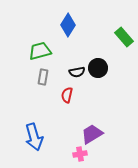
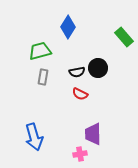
blue diamond: moved 2 px down
red semicircle: moved 13 px right, 1 px up; rotated 77 degrees counterclockwise
purple trapezoid: moved 1 px right; rotated 60 degrees counterclockwise
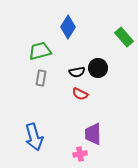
gray rectangle: moved 2 px left, 1 px down
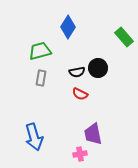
purple trapezoid: rotated 10 degrees counterclockwise
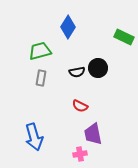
green rectangle: rotated 24 degrees counterclockwise
red semicircle: moved 12 px down
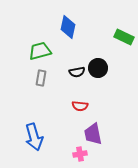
blue diamond: rotated 20 degrees counterclockwise
red semicircle: rotated 21 degrees counterclockwise
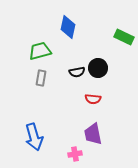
red semicircle: moved 13 px right, 7 px up
pink cross: moved 5 px left
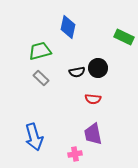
gray rectangle: rotated 56 degrees counterclockwise
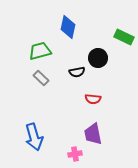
black circle: moved 10 px up
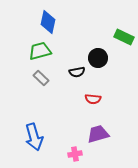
blue diamond: moved 20 px left, 5 px up
purple trapezoid: moved 5 px right; rotated 85 degrees clockwise
